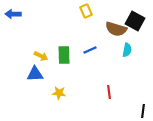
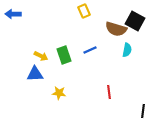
yellow rectangle: moved 2 px left
green rectangle: rotated 18 degrees counterclockwise
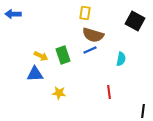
yellow rectangle: moved 1 px right, 2 px down; rotated 32 degrees clockwise
brown semicircle: moved 23 px left, 6 px down
cyan semicircle: moved 6 px left, 9 px down
green rectangle: moved 1 px left
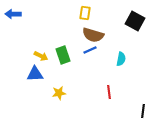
yellow star: rotated 16 degrees counterclockwise
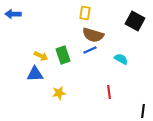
cyan semicircle: rotated 72 degrees counterclockwise
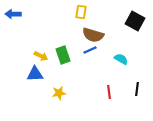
yellow rectangle: moved 4 px left, 1 px up
black line: moved 6 px left, 22 px up
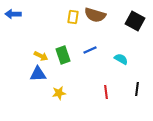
yellow rectangle: moved 8 px left, 5 px down
brown semicircle: moved 2 px right, 20 px up
blue triangle: moved 3 px right
red line: moved 3 px left
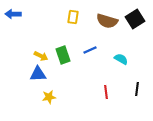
brown semicircle: moved 12 px right, 6 px down
black square: moved 2 px up; rotated 30 degrees clockwise
yellow star: moved 10 px left, 4 px down
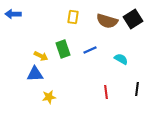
black square: moved 2 px left
green rectangle: moved 6 px up
blue triangle: moved 3 px left
